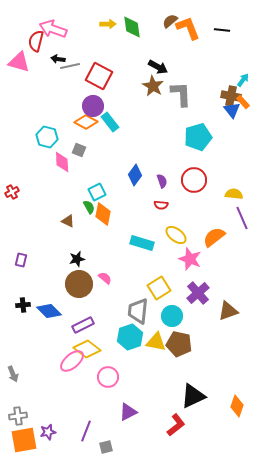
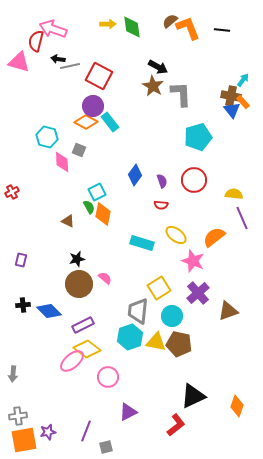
pink star at (190, 259): moved 3 px right, 2 px down
gray arrow at (13, 374): rotated 28 degrees clockwise
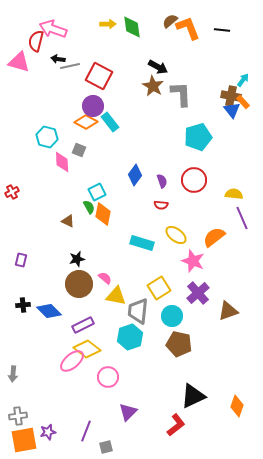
yellow triangle at (156, 342): moved 40 px left, 46 px up
purple triangle at (128, 412): rotated 18 degrees counterclockwise
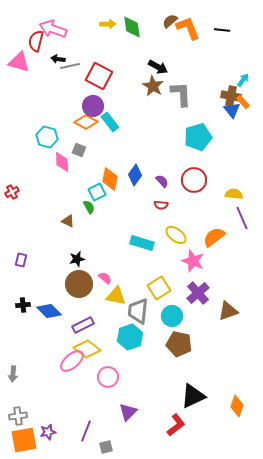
purple semicircle at (162, 181): rotated 24 degrees counterclockwise
orange diamond at (103, 214): moved 7 px right, 35 px up
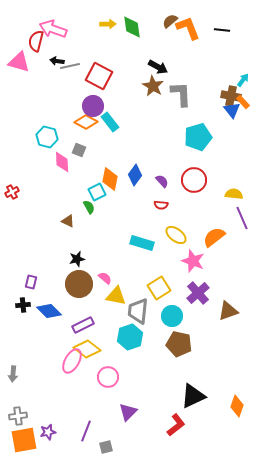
black arrow at (58, 59): moved 1 px left, 2 px down
purple rectangle at (21, 260): moved 10 px right, 22 px down
pink ellipse at (72, 361): rotated 20 degrees counterclockwise
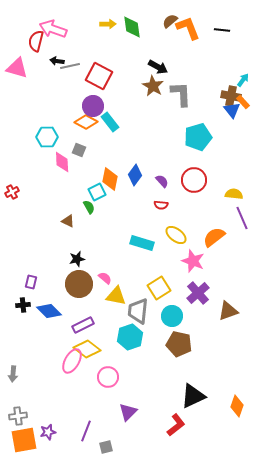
pink triangle at (19, 62): moved 2 px left, 6 px down
cyan hexagon at (47, 137): rotated 15 degrees counterclockwise
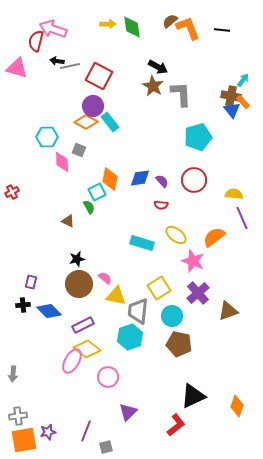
blue diamond at (135, 175): moved 5 px right, 3 px down; rotated 45 degrees clockwise
